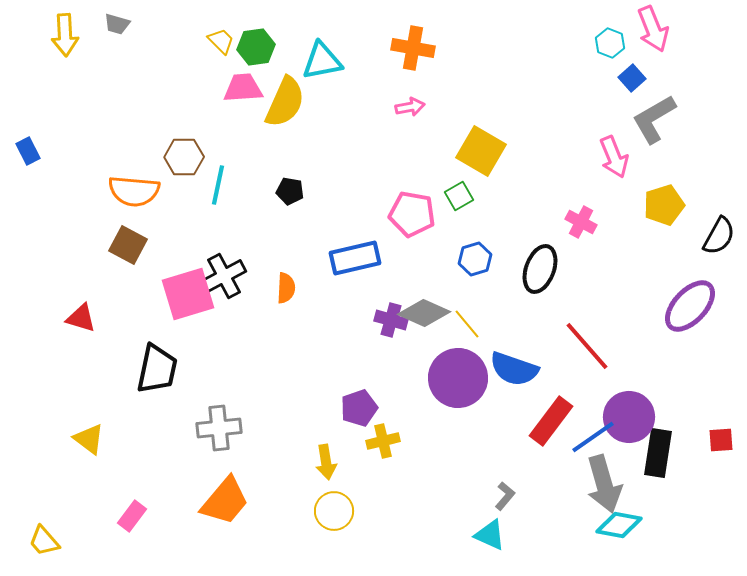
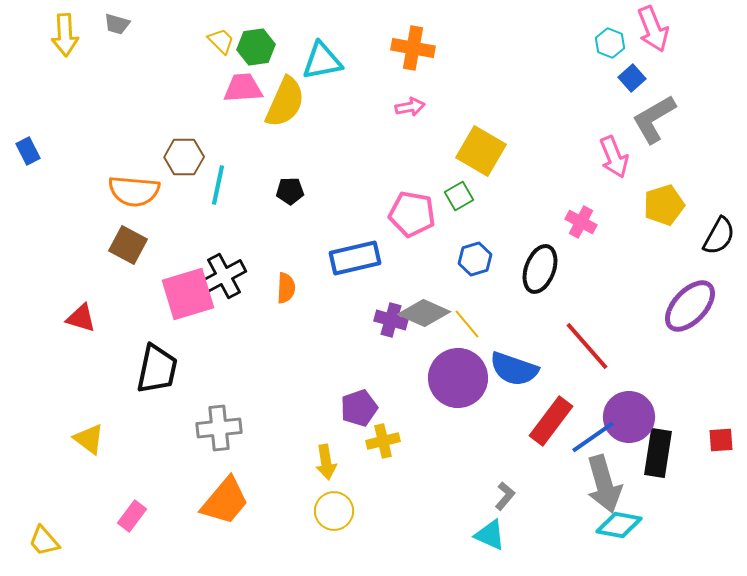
black pentagon at (290, 191): rotated 12 degrees counterclockwise
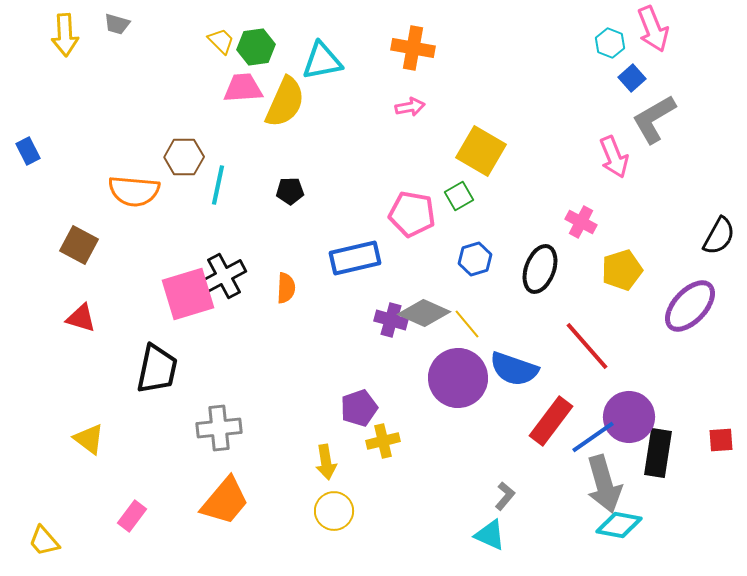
yellow pentagon at (664, 205): moved 42 px left, 65 px down
brown square at (128, 245): moved 49 px left
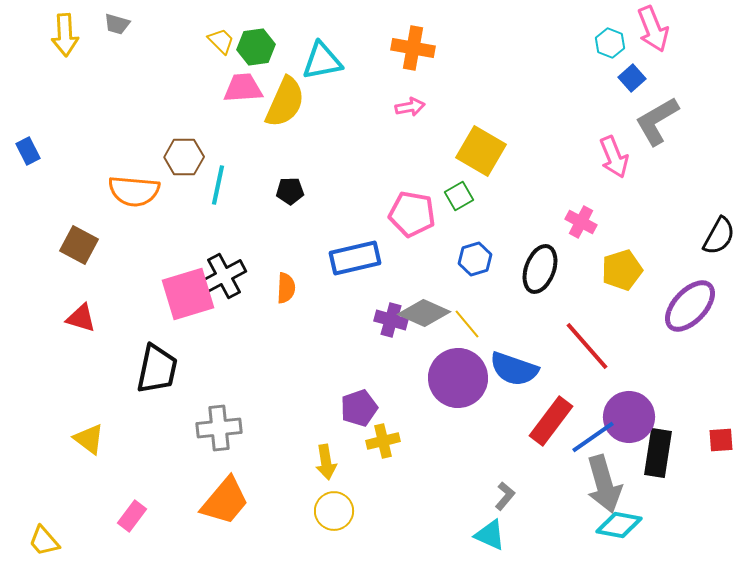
gray L-shape at (654, 119): moved 3 px right, 2 px down
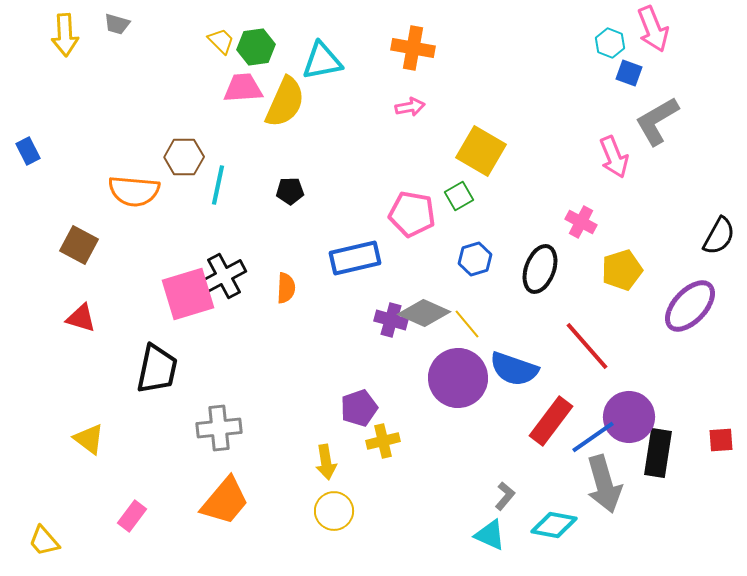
blue square at (632, 78): moved 3 px left, 5 px up; rotated 28 degrees counterclockwise
cyan diamond at (619, 525): moved 65 px left
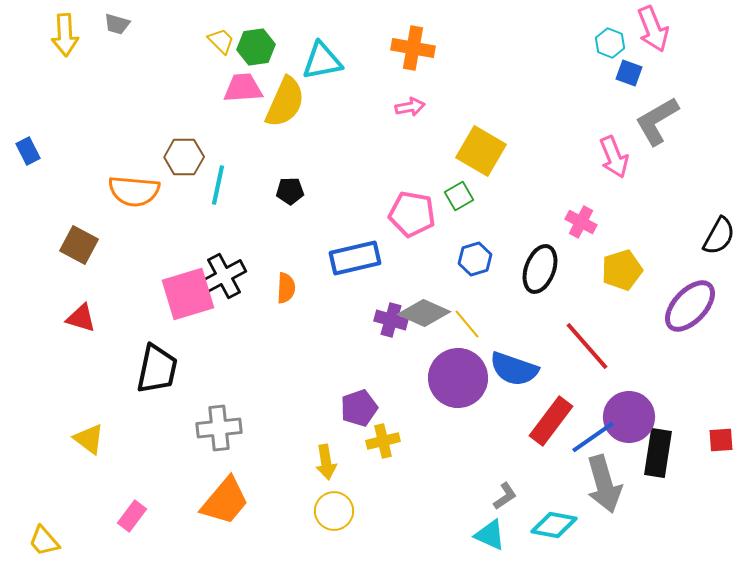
gray L-shape at (505, 496): rotated 16 degrees clockwise
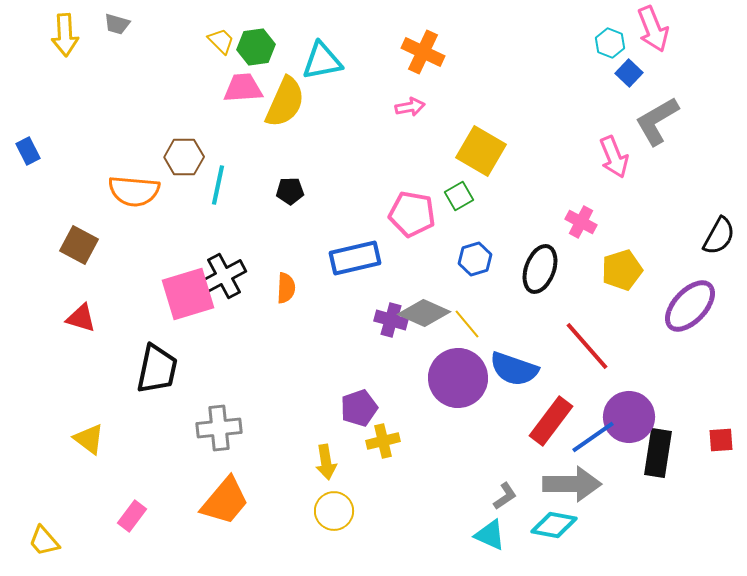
orange cross at (413, 48): moved 10 px right, 4 px down; rotated 15 degrees clockwise
blue square at (629, 73): rotated 24 degrees clockwise
gray arrow at (604, 484): moved 32 px left; rotated 74 degrees counterclockwise
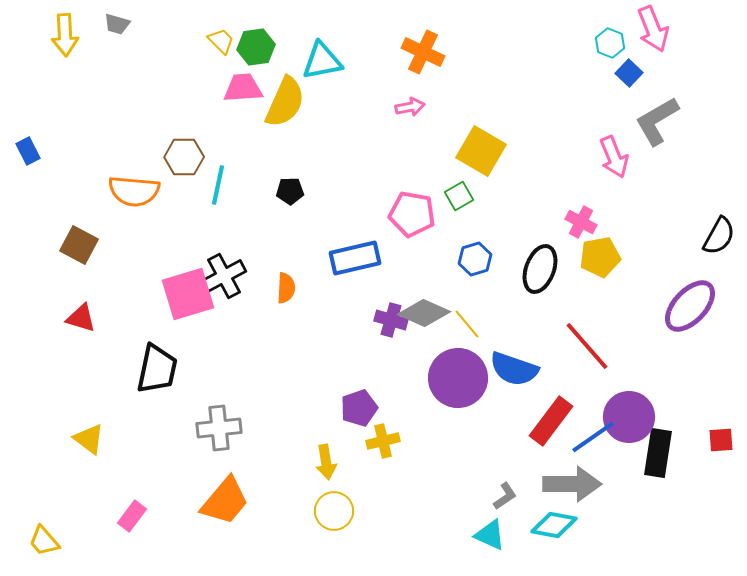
yellow pentagon at (622, 270): moved 22 px left, 13 px up; rotated 6 degrees clockwise
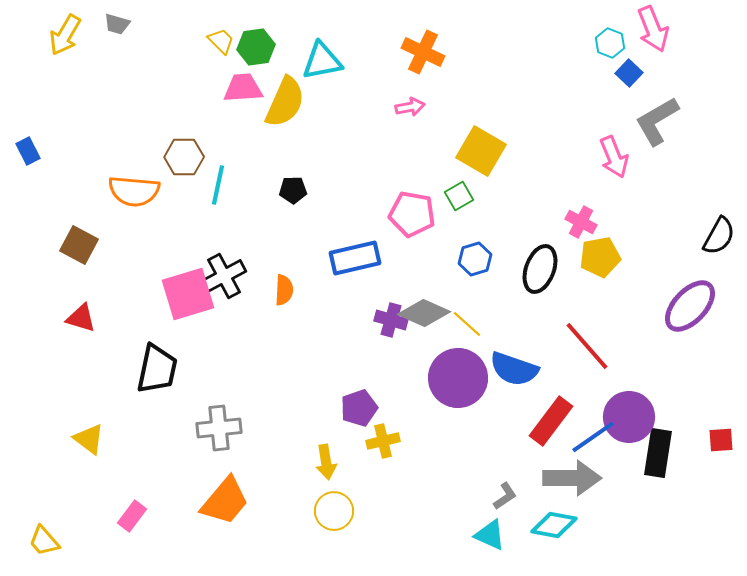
yellow arrow at (65, 35): rotated 33 degrees clockwise
black pentagon at (290, 191): moved 3 px right, 1 px up
orange semicircle at (286, 288): moved 2 px left, 2 px down
yellow line at (467, 324): rotated 8 degrees counterclockwise
gray arrow at (572, 484): moved 6 px up
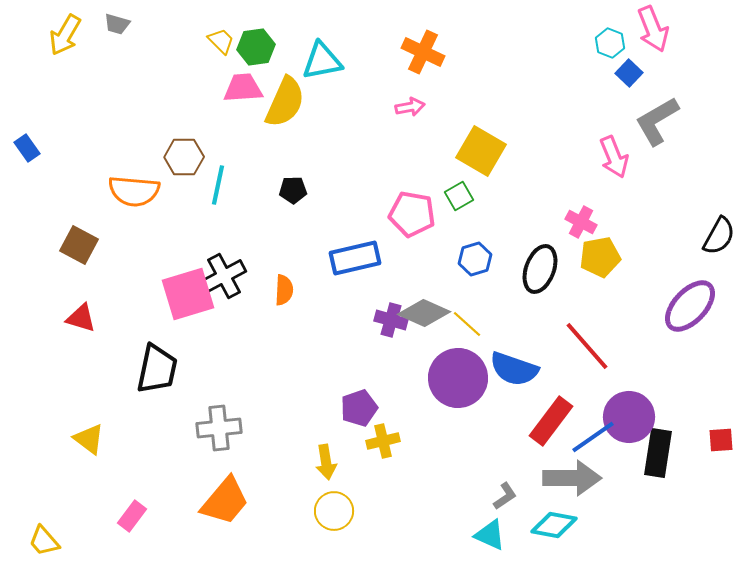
blue rectangle at (28, 151): moved 1 px left, 3 px up; rotated 8 degrees counterclockwise
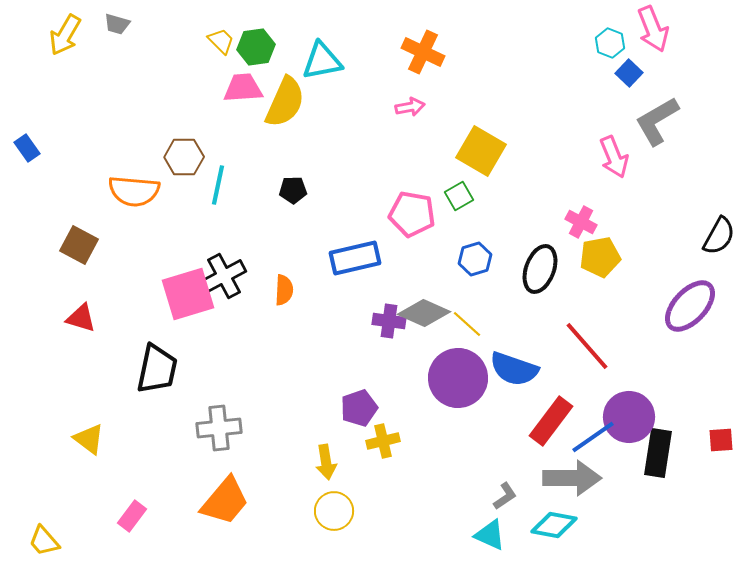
purple cross at (391, 320): moved 2 px left, 1 px down; rotated 8 degrees counterclockwise
